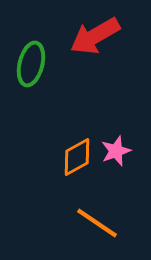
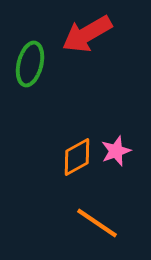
red arrow: moved 8 px left, 2 px up
green ellipse: moved 1 px left
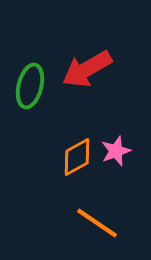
red arrow: moved 35 px down
green ellipse: moved 22 px down
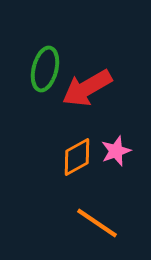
red arrow: moved 19 px down
green ellipse: moved 15 px right, 17 px up
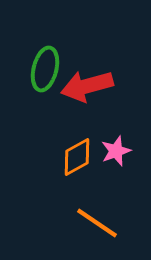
red arrow: moved 2 px up; rotated 15 degrees clockwise
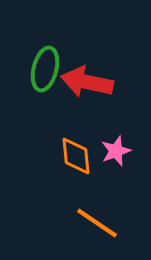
red arrow: moved 4 px up; rotated 27 degrees clockwise
orange diamond: moved 1 px left, 1 px up; rotated 66 degrees counterclockwise
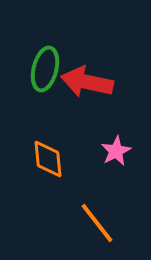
pink star: rotated 8 degrees counterclockwise
orange diamond: moved 28 px left, 3 px down
orange line: rotated 18 degrees clockwise
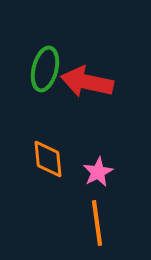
pink star: moved 18 px left, 21 px down
orange line: rotated 30 degrees clockwise
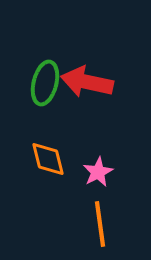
green ellipse: moved 14 px down
orange diamond: rotated 9 degrees counterclockwise
orange line: moved 3 px right, 1 px down
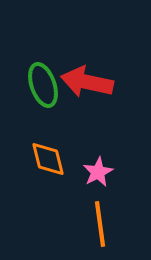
green ellipse: moved 2 px left, 2 px down; rotated 33 degrees counterclockwise
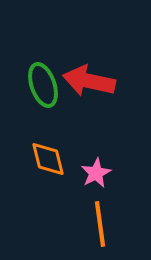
red arrow: moved 2 px right, 1 px up
pink star: moved 2 px left, 1 px down
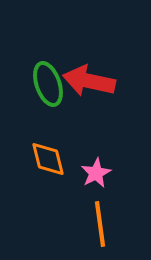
green ellipse: moved 5 px right, 1 px up
